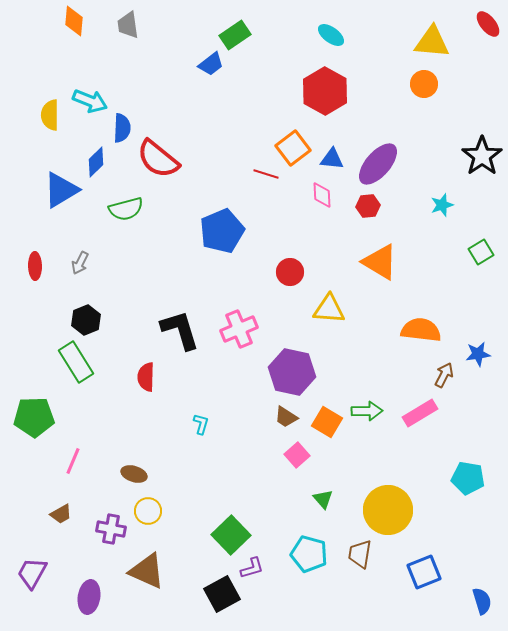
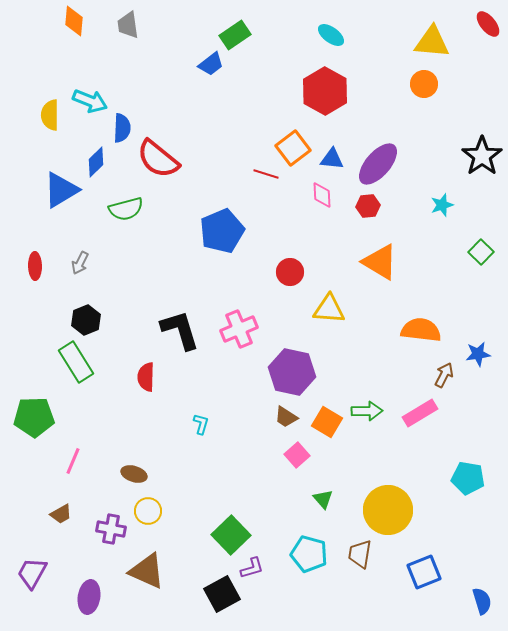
green square at (481, 252): rotated 15 degrees counterclockwise
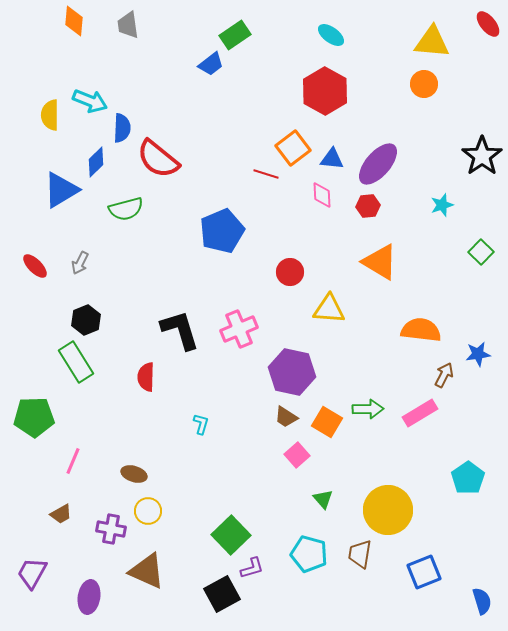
red ellipse at (35, 266): rotated 44 degrees counterclockwise
green arrow at (367, 411): moved 1 px right, 2 px up
cyan pentagon at (468, 478): rotated 28 degrees clockwise
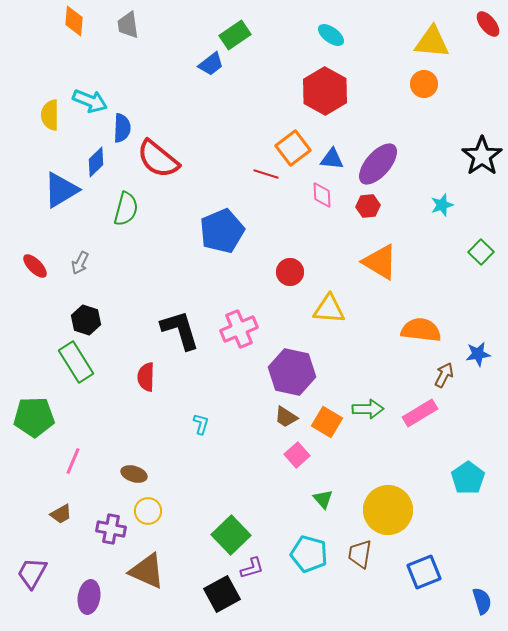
green semicircle at (126, 209): rotated 60 degrees counterclockwise
black hexagon at (86, 320): rotated 20 degrees counterclockwise
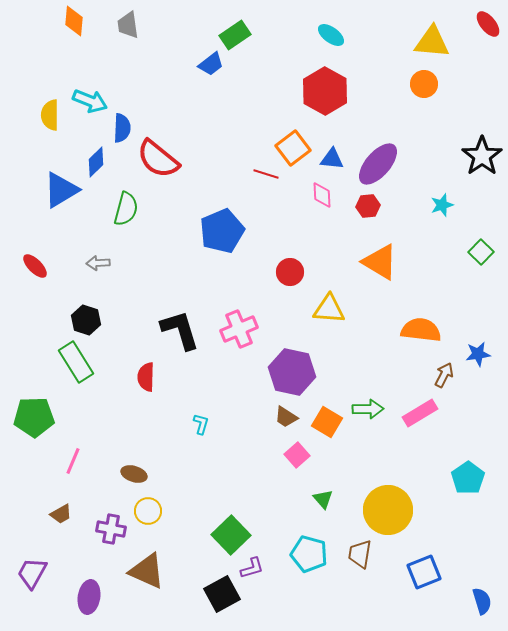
gray arrow at (80, 263): moved 18 px right; rotated 60 degrees clockwise
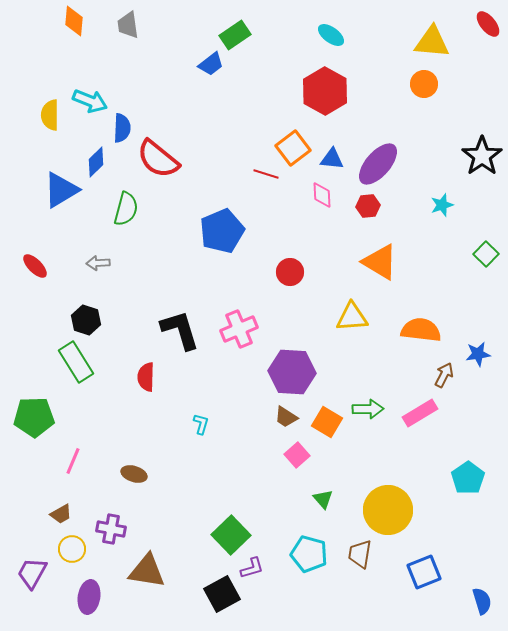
green square at (481, 252): moved 5 px right, 2 px down
yellow triangle at (329, 309): moved 23 px right, 8 px down; rotated 8 degrees counterclockwise
purple hexagon at (292, 372): rotated 9 degrees counterclockwise
yellow circle at (148, 511): moved 76 px left, 38 px down
brown triangle at (147, 571): rotated 15 degrees counterclockwise
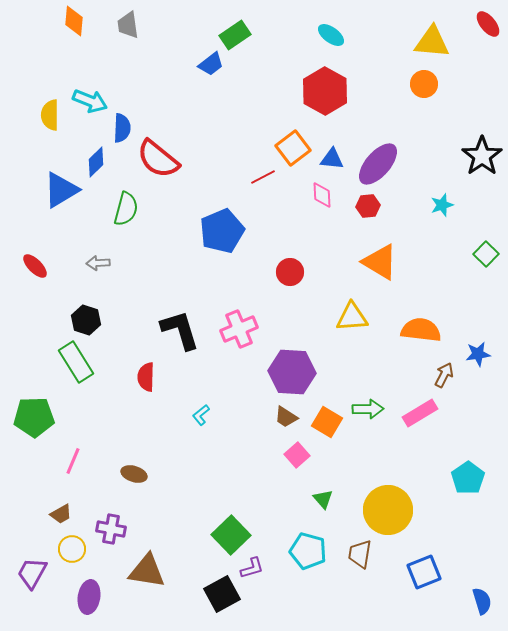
red line at (266, 174): moved 3 px left, 3 px down; rotated 45 degrees counterclockwise
cyan L-shape at (201, 424): moved 9 px up; rotated 145 degrees counterclockwise
cyan pentagon at (309, 554): moved 1 px left, 3 px up
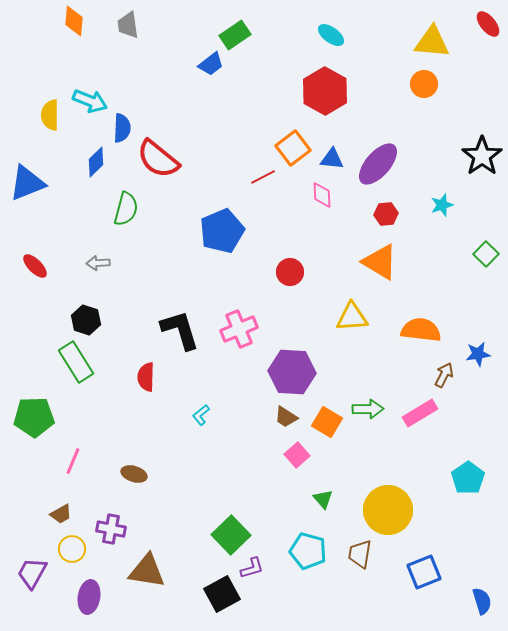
blue triangle at (61, 190): moved 34 px left, 7 px up; rotated 9 degrees clockwise
red hexagon at (368, 206): moved 18 px right, 8 px down
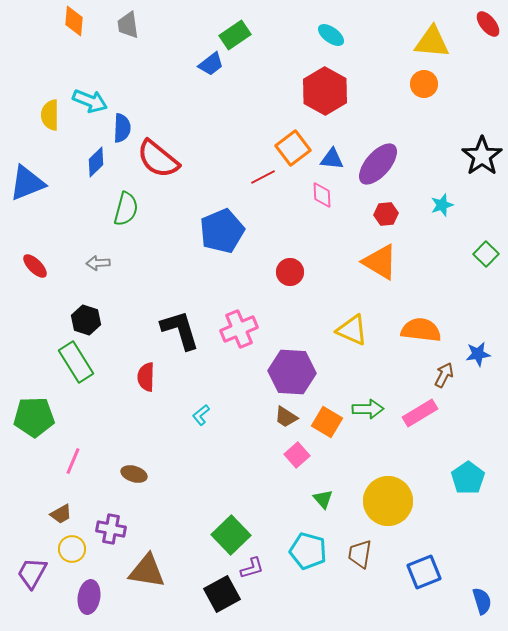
yellow triangle at (352, 317): moved 13 px down; rotated 28 degrees clockwise
yellow circle at (388, 510): moved 9 px up
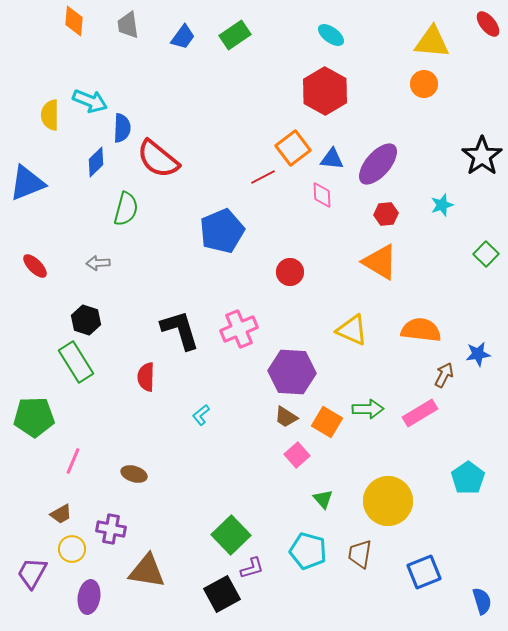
blue trapezoid at (211, 64): moved 28 px left, 27 px up; rotated 16 degrees counterclockwise
